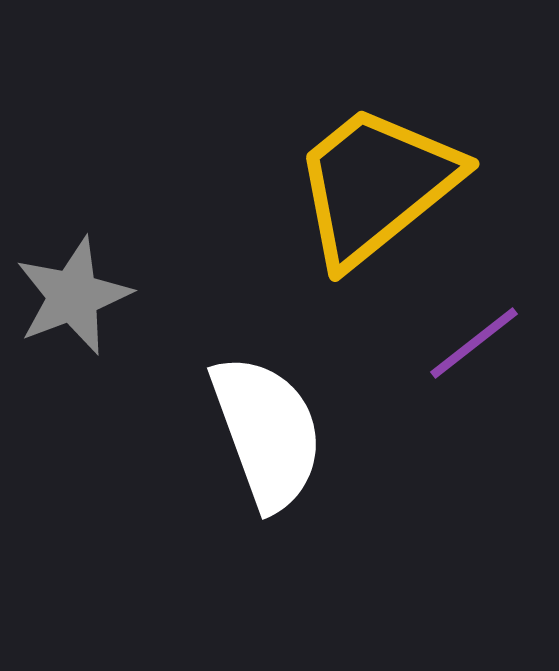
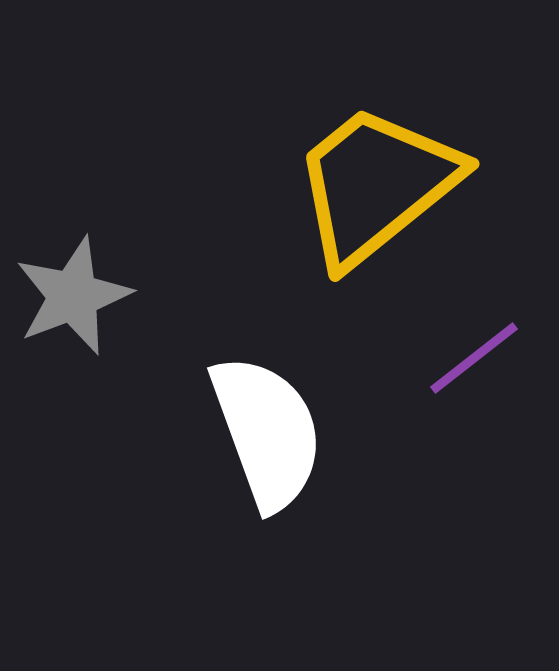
purple line: moved 15 px down
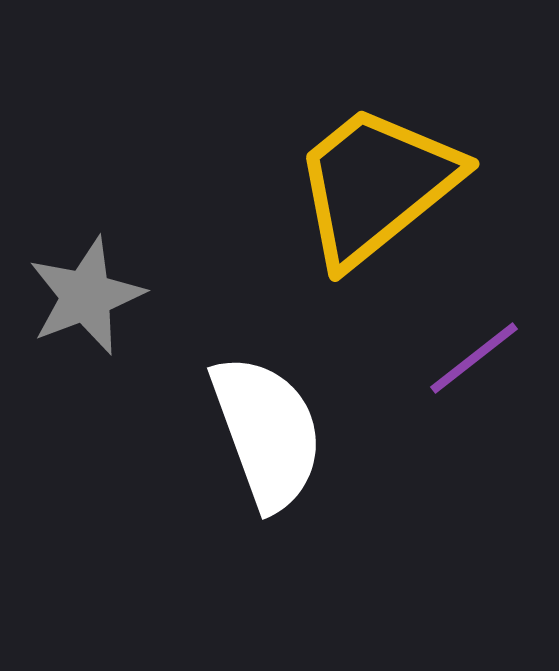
gray star: moved 13 px right
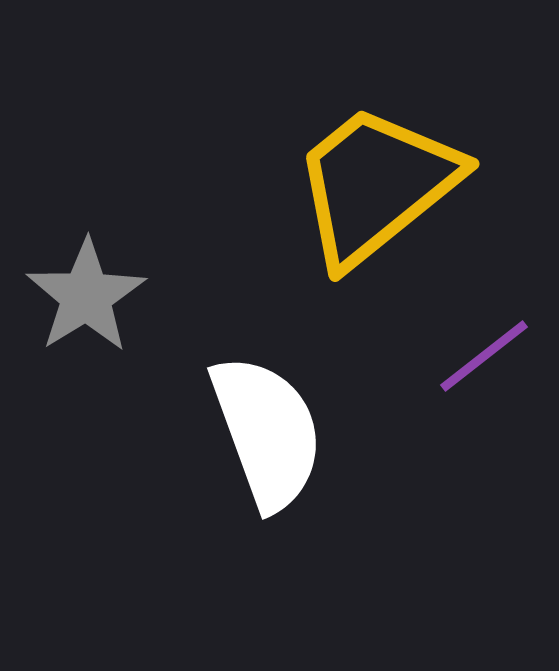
gray star: rotated 11 degrees counterclockwise
purple line: moved 10 px right, 2 px up
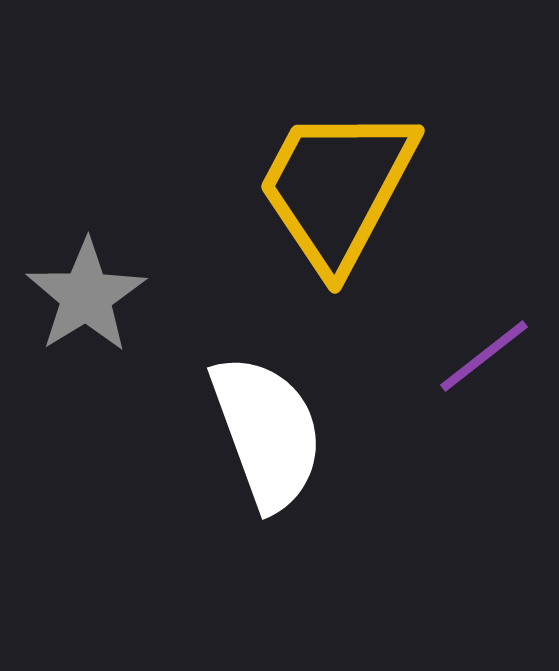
yellow trapezoid: moved 39 px left, 3 px down; rotated 23 degrees counterclockwise
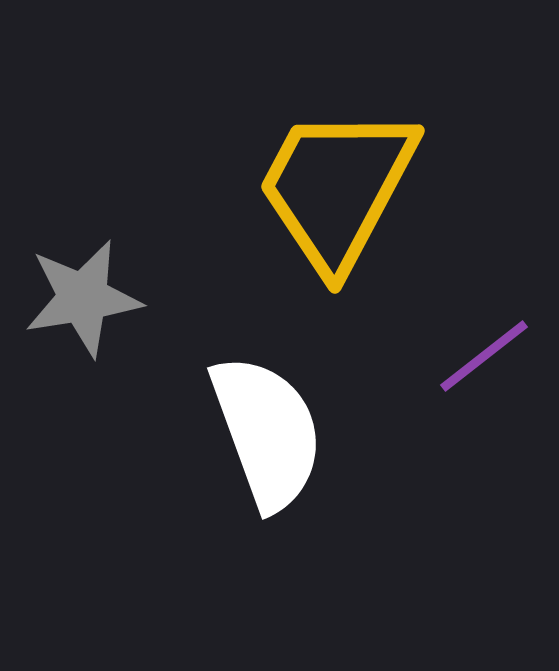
gray star: moved 3 px left, 2 px down; rotated 23 degrees clockwise
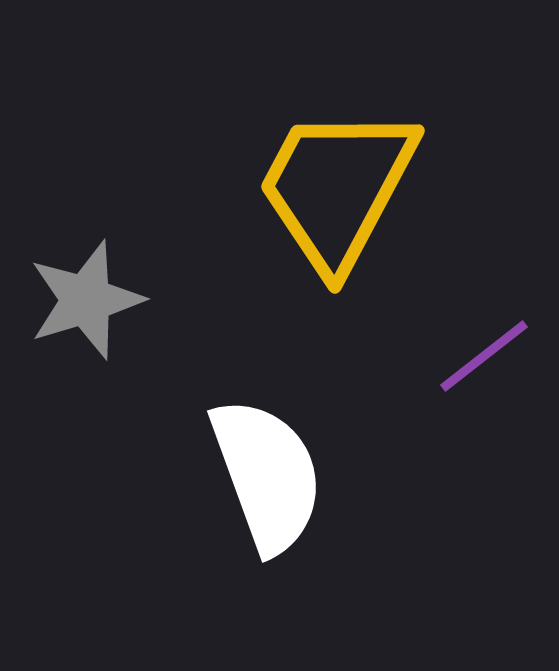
gray star: moved 3 px right, 2 px down; rotated 8 degrees counterclockwise
white semicircle: moved 43 px down
